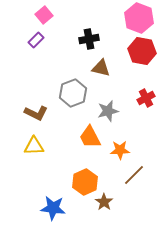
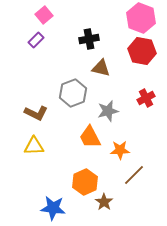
pink hexagon: moved 2 px right
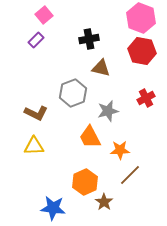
brown line: moved 4 px left
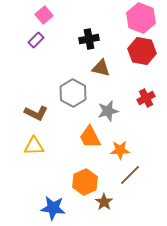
gray hexagon: rotated 12 degrees counterclockwise
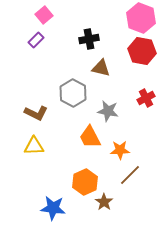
gray star: rotated 25 degrees clockwise
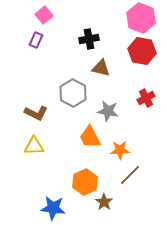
purple rectangle: rotated 21 degrees counterclockwise
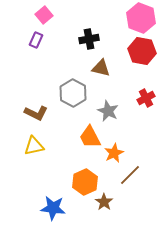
gray star: rotated 15 degrees clockwise
yellow triangle: rotated 10 degrees counterclockwise
orange star: moved 6 px left, 3 px down; rotated 24 degrees counterclockwise
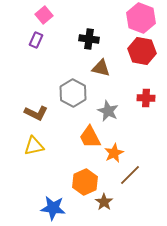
black cross: rotated 18 degrees clockwise
red cross: rotated 30 degrees clockwise
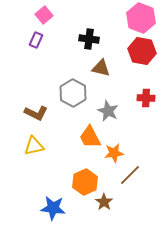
orange star: rotated 18 degrees clockwise
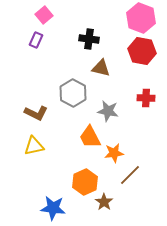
gray star: rotated 15 degrees counterclockwise
